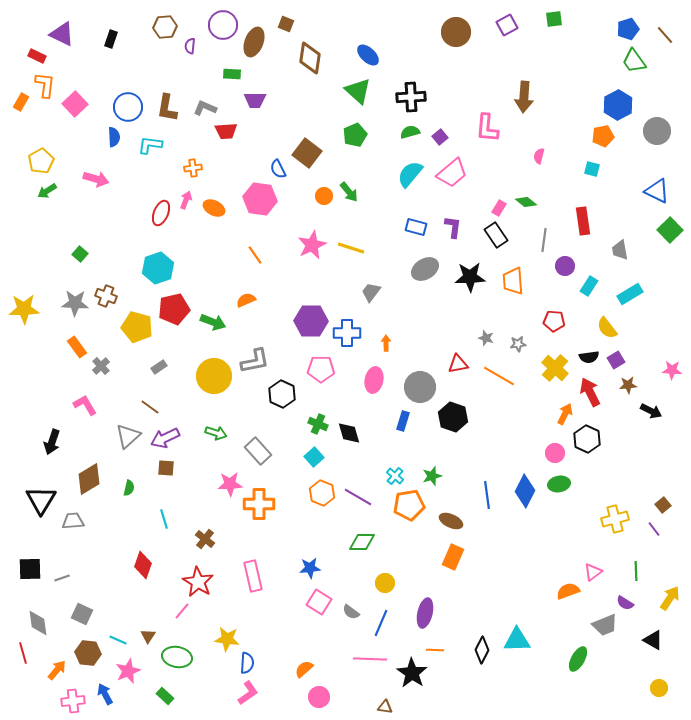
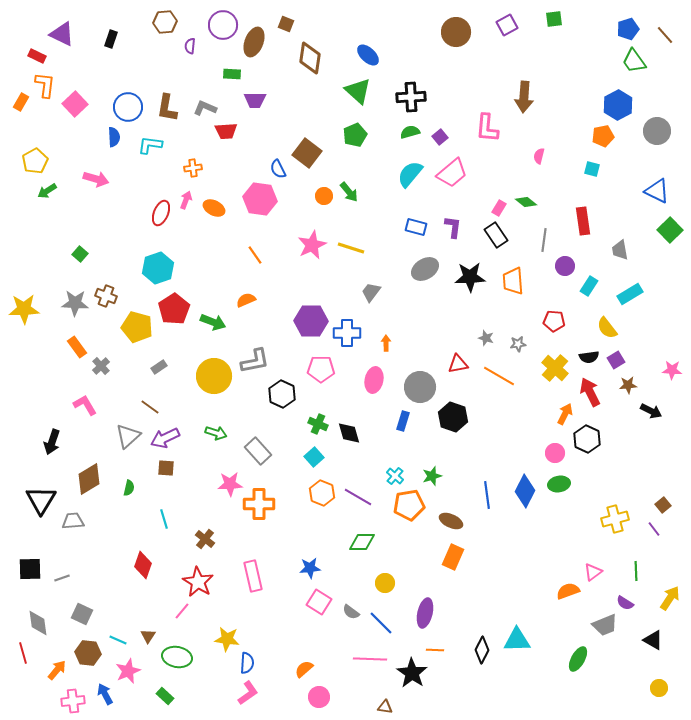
brown hexagon at (165, 27): moved 5 px up
yellow pentagon at (41, 161): moved 6 px left
red pentagon at (174, 309): rotated 20 degrees counterclockwise
blue line at (381, 623): rotated 68 degrees counterclockwise
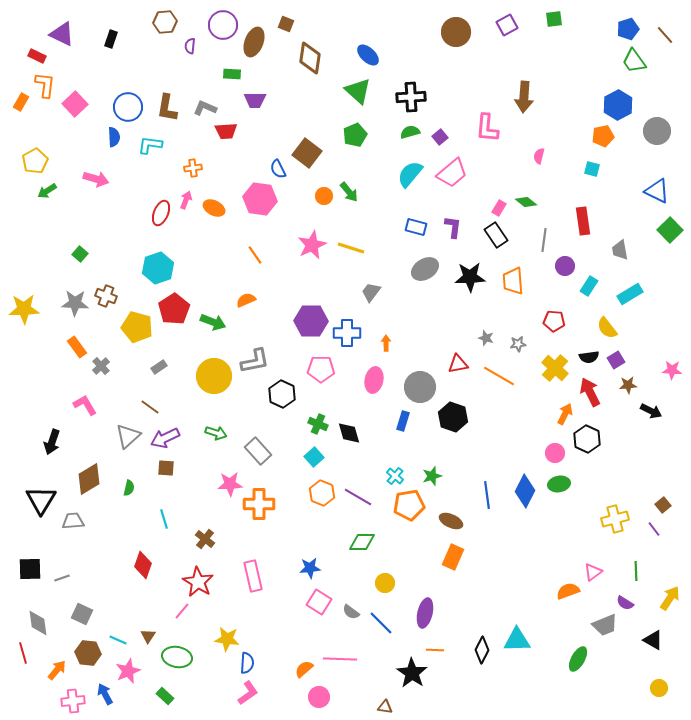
pink line at (370, 659): moved 30 px left
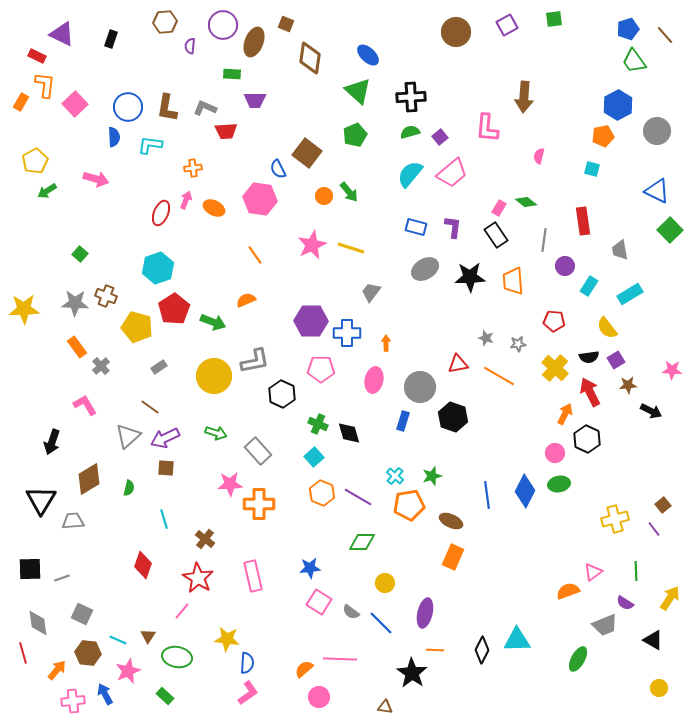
red star at (198, 582): moved 4 px up
